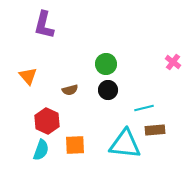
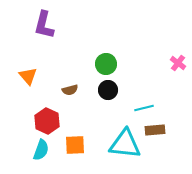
pink cross: moved 5 px right, 1 px down
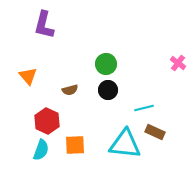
brown rectangle: moved 2 px down; rotated 30 degrees clockwise
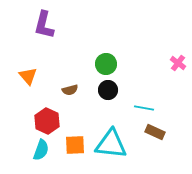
cyan line: rotated 24 degrees clockwise
cyan triangle: moved 14 px left
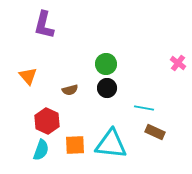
black circle: moved 1 px left, 2 px up
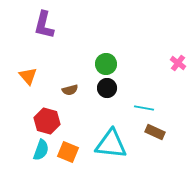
red hexagon: rotated 10 degrees counterclockwise
orange square: moved 7 px left, 7 px down; rotated 25 degrees clockwise
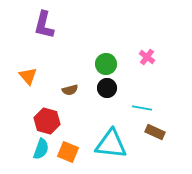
pink cross: moved 31 px left, 6 px up
cyan line: moved 2 px left
cyan semicircle: moved 1 px up
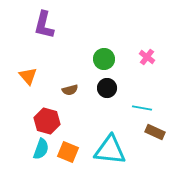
green circle: moved 2 px left, 5 px up
cyan triangle: moved 1 px left, 6 px down
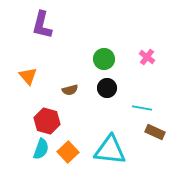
purple L-shape: moved 2 px left
orange square: rotated 25 degrees clockwise
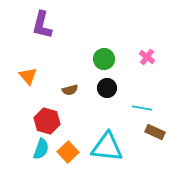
cyan triangle: moved 3 px left, 3 px up
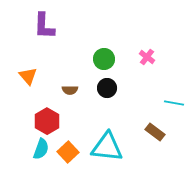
purple L-shape: moved 2 px right, 1 px down; rotated 12 degrees counterclockwise
brown semicircle: rotated 14 degrees clockwise
cyan line: moved 32 px right, 5 px up
red hexagon: rotated 15 degrees clockwise
brown rectangle: rotated 12 degrees clockwise
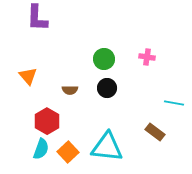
purple L-shape: moved 7 px left, 8 px up
pink cross: rotated 28 degrees counterclockwise
